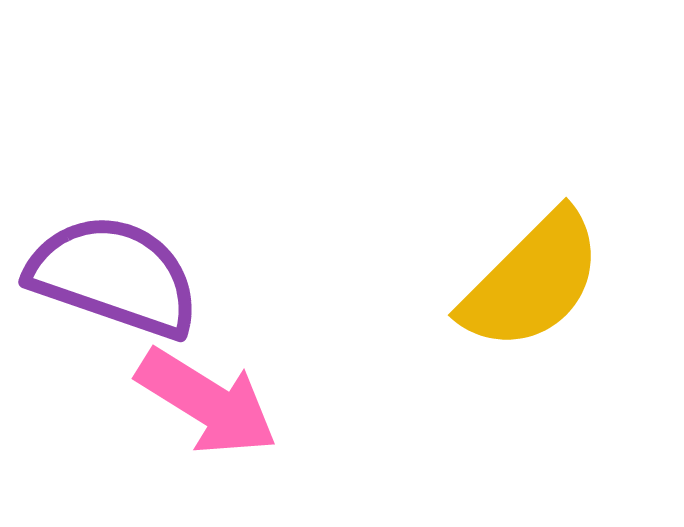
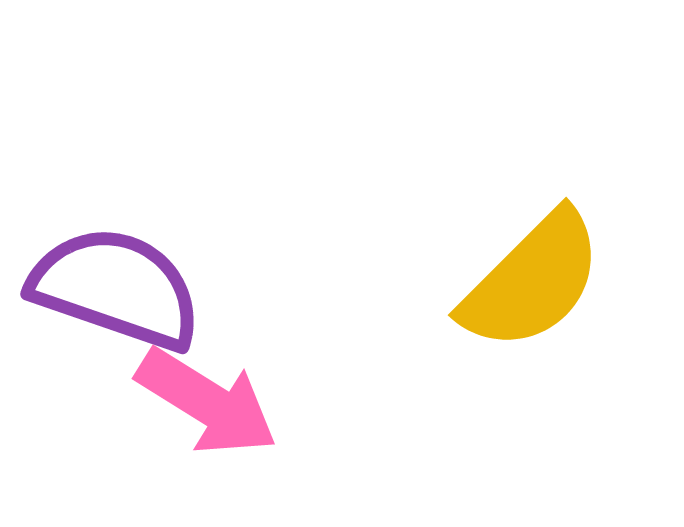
purple semicircle: moved 2 px right, 12 px down
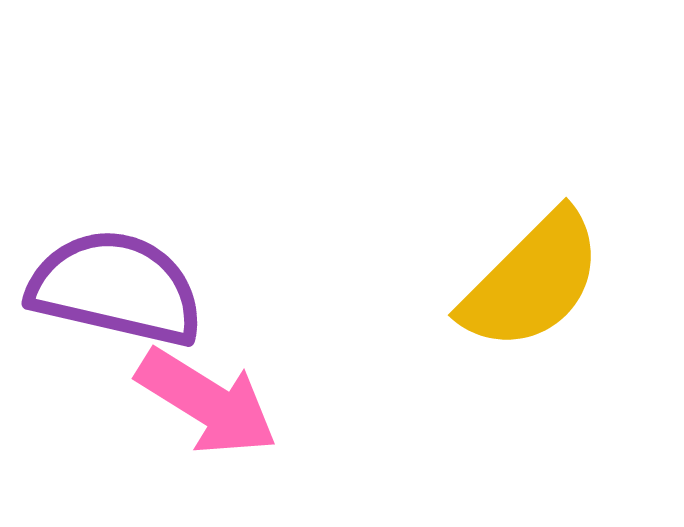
purple semicircle: rotated 6 degrees counterclockwise
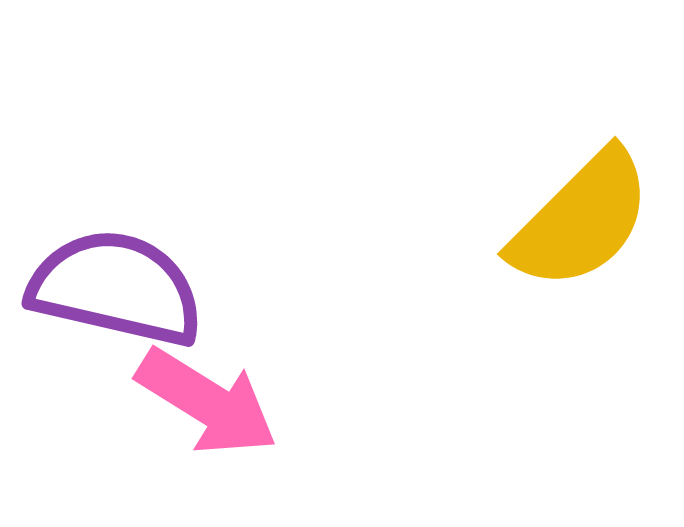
yellow semicircle: moved 49 px right, 61 px up
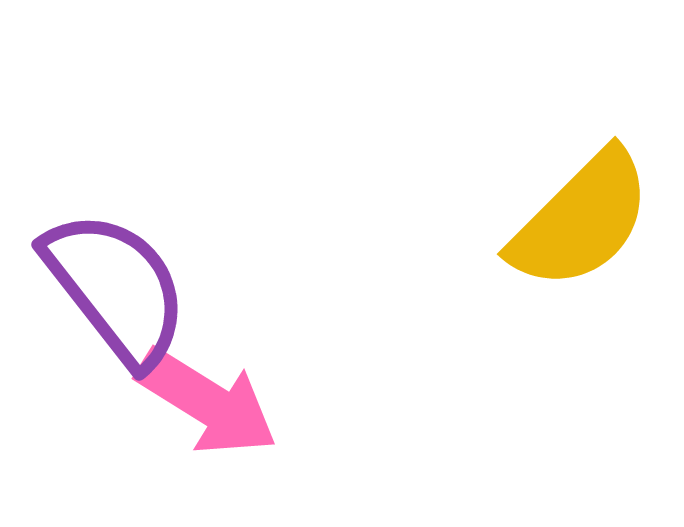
purple semicircle: rotated 39 degrees clockwise
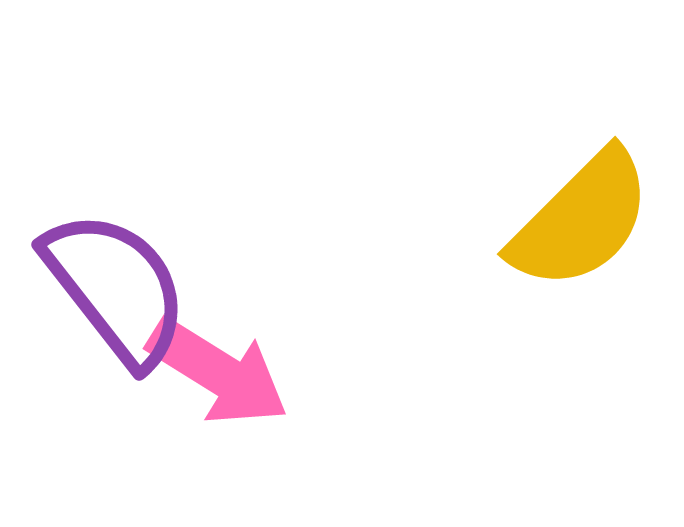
pink arrow: moved 11 px right, 30 px up
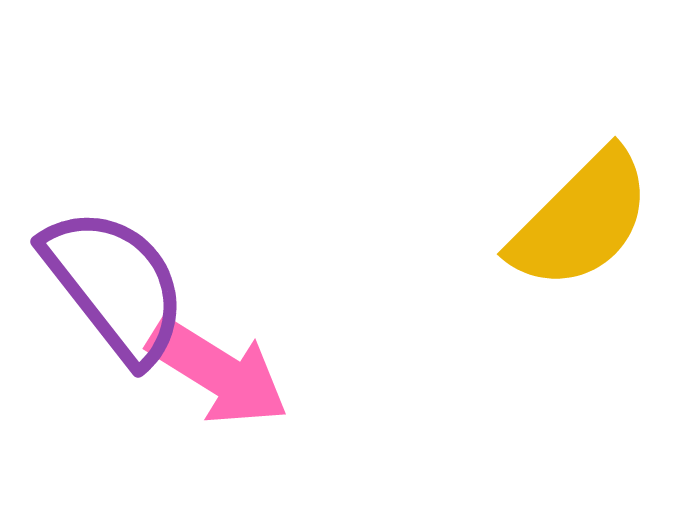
purple semicircle: moved 1 px left, 3 px up
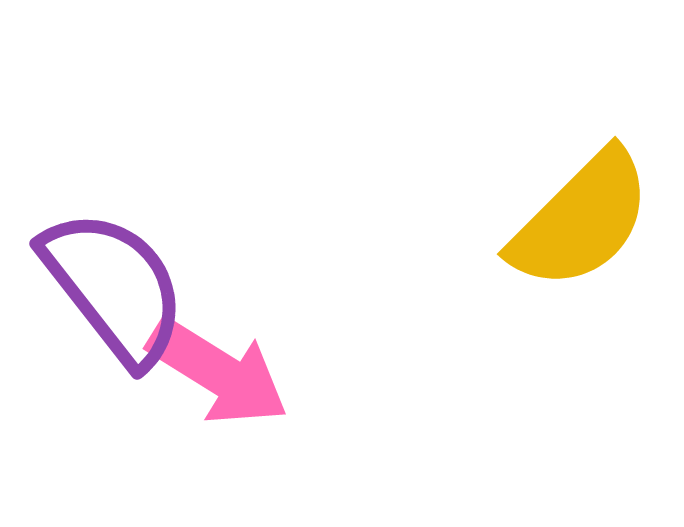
purple semicircle: moved 1 px left, 2 px down
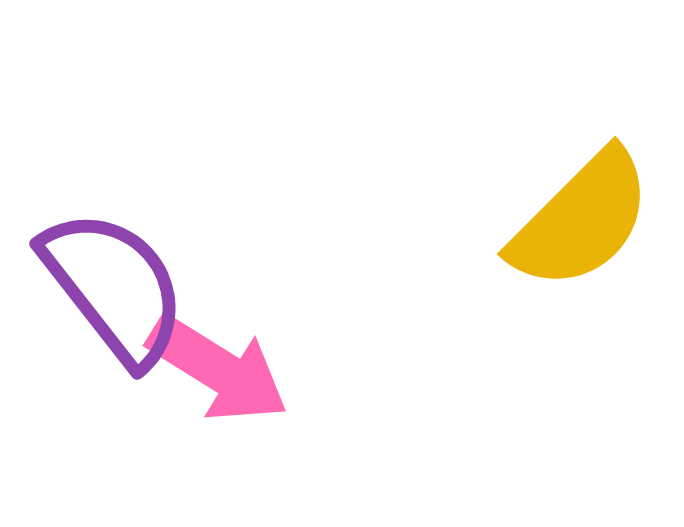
pink arrow: moved 3 px up
